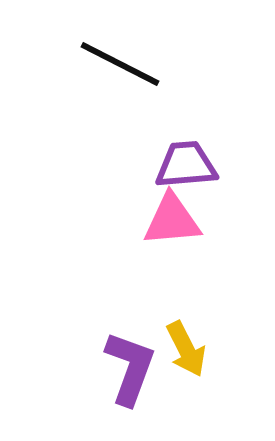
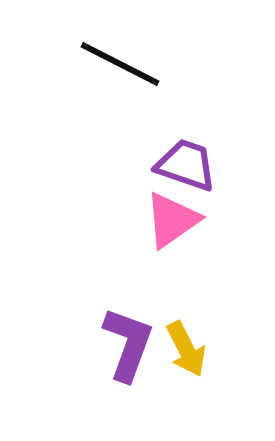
purple trapezoid: rotated 24 degrees clockwise
pink triangle: rotated 30 degrees counterclockwise
purple L-shape: moved 2 px left, 24 px up
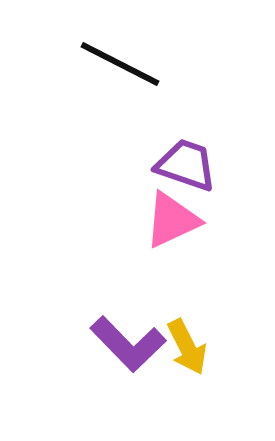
pink triangle: rotated 10 degrees clockwise
purple L-shape: rotated 116 degrees clockwise
yellow arrow: moved 1 px right, 2 px up
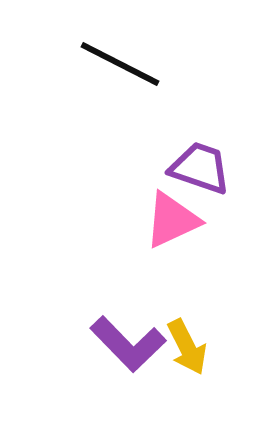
purple trapezoid: moved 14 px right, 3 px down
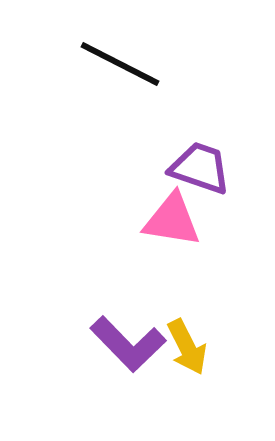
pink triangle: rotated 34 degrees clockwise
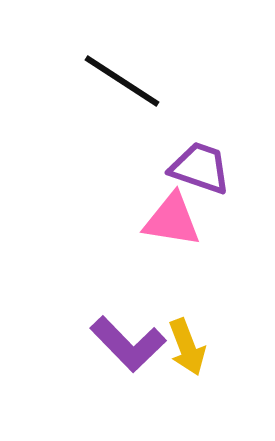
black line: moved 2 px right, 17 px down; rotated 6 degrees clockwise
yellow arrow: rotated 6 degrees clockwise
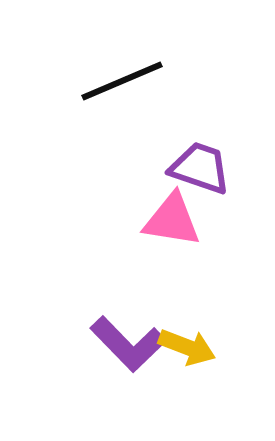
black line: rotated 56 degrees counterclockwise
yellow arrow: rotated 48 degrees counterclockwise
